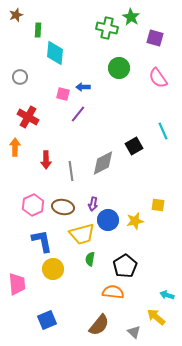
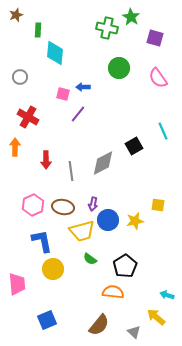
yellow trapezoid: moved 3 px up
green semicircle: rotated 64 degrees counterclockwise
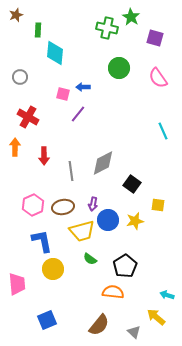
black square: moved 2 px left, 38 px down; rotated 24 degrees counterclockwise
red arrow: moved 2 px left, 4 px up
brown ellipse: rotated 20 degrees counterclockwise
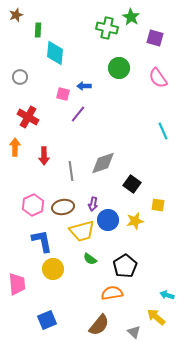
blue arrow: moved 1 px right, 1 px up
gray diamond: rotated 8 degrees clockwise
orange semicircle: moved 1 px left, 1 px down; rotated 15 degrees counterclockwise
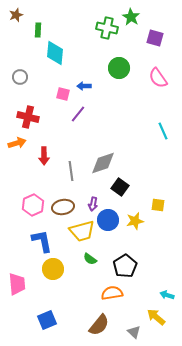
red cross: rotated 15 degrees counterclockwise
orange arrow: moved 2 px right, 4 px up; rotated 72 degrees clockwise
black square: moved 12 px left, 3 px down
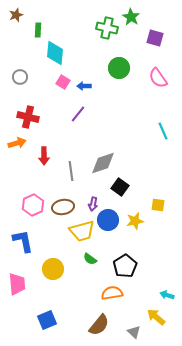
pink square: moved 12 px up; rotated 16 degrees clockwise
blue L-shape: moved 19 px left
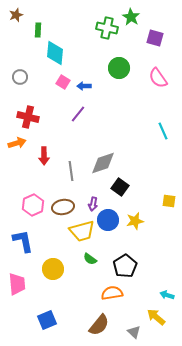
yellow square: moved 11 px right, 4 px up
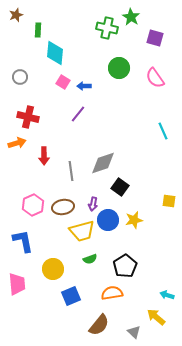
pink semicircle: moved 3 px left
yellow star: moved 1 px left, 1 px up
green semicircle: rotated 56 degrees counterclockwise
blue square: moved 24 px right, 24 px up
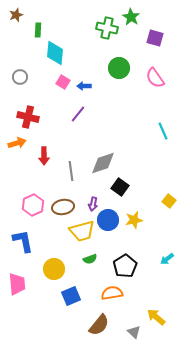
yellow square: rotated 32 degrees clockwise
yellow circle: moved 1 px right
cyan arrow: moved 36 px up; rotated 56 degrees counterclockwise
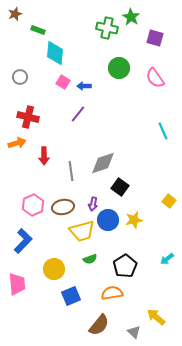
brown star: moved 1 px left, 1 px up
green rectangle: rotated 72 degrees counterclockwise
blue L-shape: rotated 55 degrees clockwise
